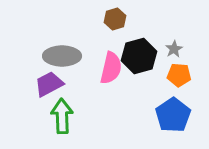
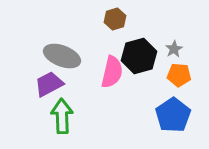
gray ellipse: rotated 21 degrees clockwise
pink semicircle: moved 1 px right, 4 px down
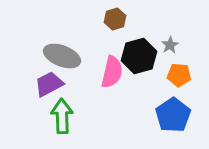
gray star: moved 4 px left, 4 px up
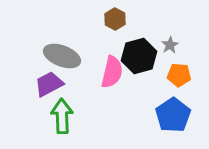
brown hexagon: rotated 15 degrees counterclockwise
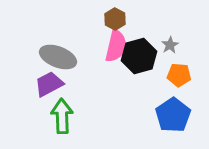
gray ellipse: moved 4 px left, 1 px down
pink semicircle: moved 4 px right, 26 px up
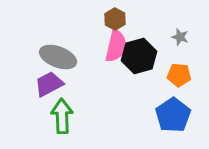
gray star: moved 10 px right, 8 px up; rotated 24 degrees counterclockwise
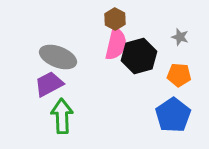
pink semicircle: moved 2 px up
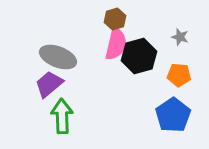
brown hexagon: rotated 15 degrees clockwise
purple trapezoid: rotated 12 degrees counterclockwise
